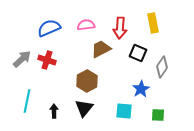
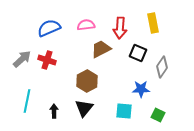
blue star: rotated 30 degrees clockwise
green square: rotated 24 degrees clockwise
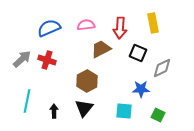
gray diamond: moved 1 px down; rotated 30 degrees clockwise
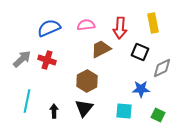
black square: moved 2 px right, 1 px up
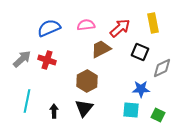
red arrow: rotated 135 degrees counterclockwise
cyan square: moved 7 px right, 1 px up
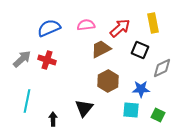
black square: moved 2 px up
brown hexagon: moved 21 px right
black arrow: moved 1 px left, 8 px down
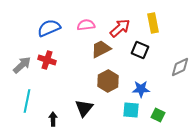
gray arrow: moved 6 px down
gray diamond: moved 18 px right, 1 px up
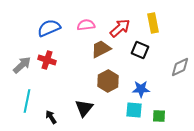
cyan square: moved 3 px right
green square: moved 1 px right, 1 px down; rotated 24 degrees counterclockwise
black arrow: moved 2 px left, 2 px up; rotated 32 degrees counterclockwise
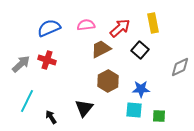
black square: rotated 18 degrees clockwise
gray arrow: moved 1 px left, 1 px up
cyan line: rotated 15 degrees clockwise
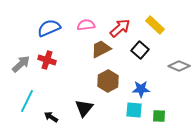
yellow rectangle: moved 2 px right, 2 px down; rotated 36 degrees counterclockwise
gray diamond: moved 1 px left, 1 px up; rotated 50 degrees clockwise
black arrow: rotated 24 degrees counterclockwise
